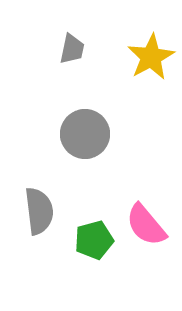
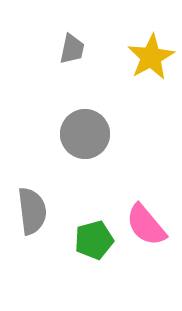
gray semicircle: moved 7 px left
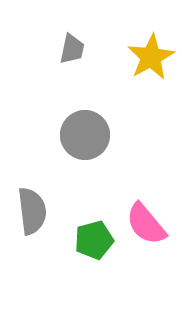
gray circle: moved 1 px down
pink semicircle: moved 1 px up
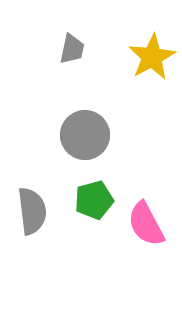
yellow star: moved 1 px right
pink semicircle: rotated 12 degrees clockwise
green pentagon: moved 40 px up
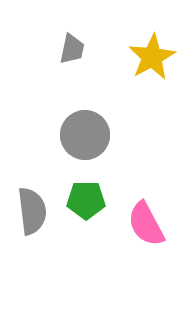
green pentagon: moved 8 px left; rotated 15 degrees clockwise
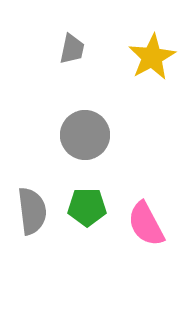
green pentagon: moved 1 px right, 7 px down
